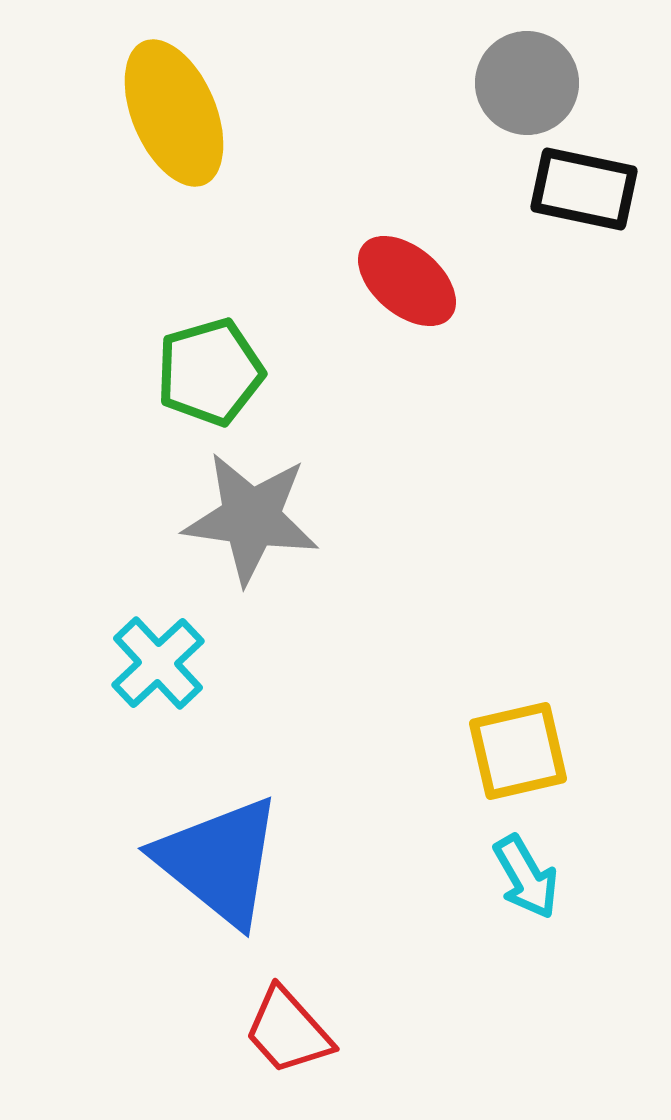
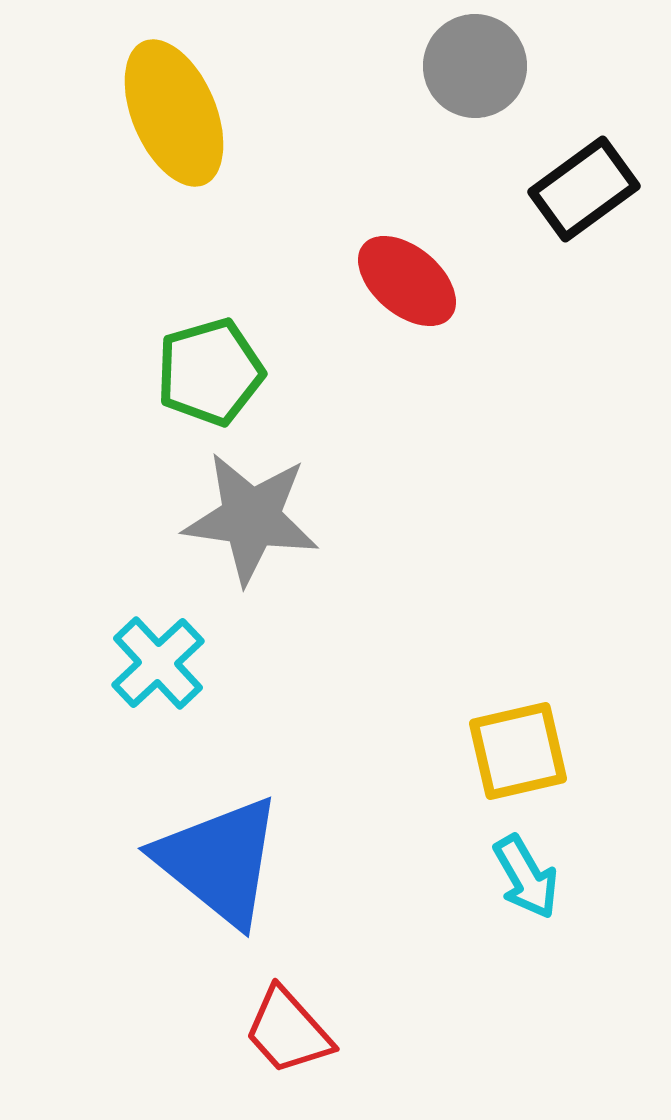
gray circle: moved 52 px left, 17 px up
black rectangle: rotated 48 degrees counterclockwise
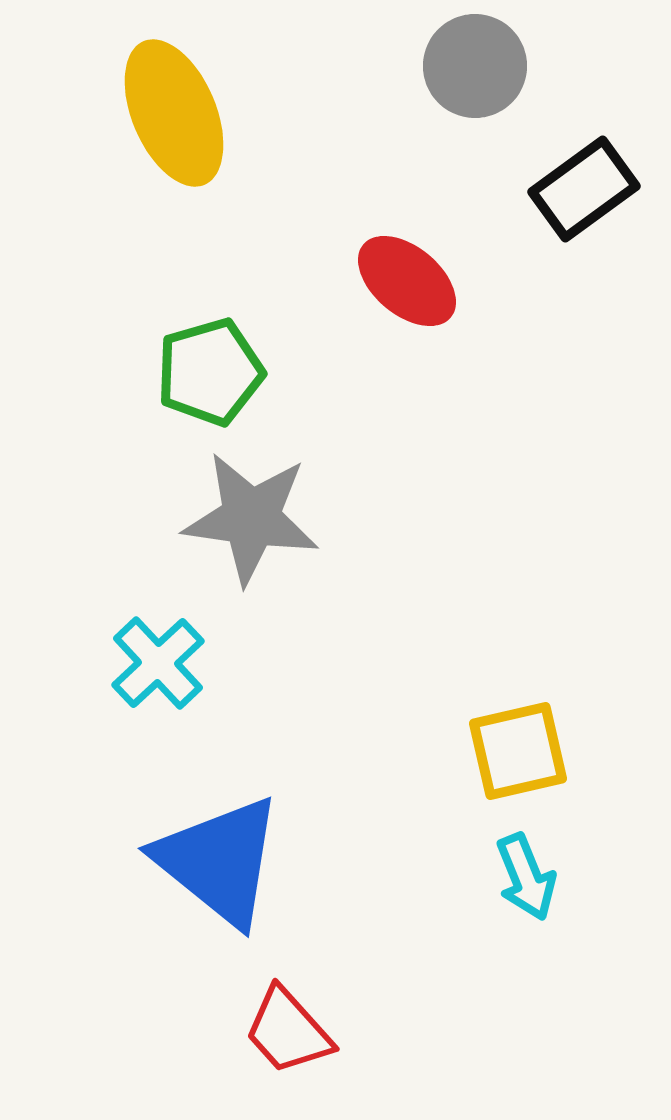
cyan arrow: rotated 8 degrees clockwise
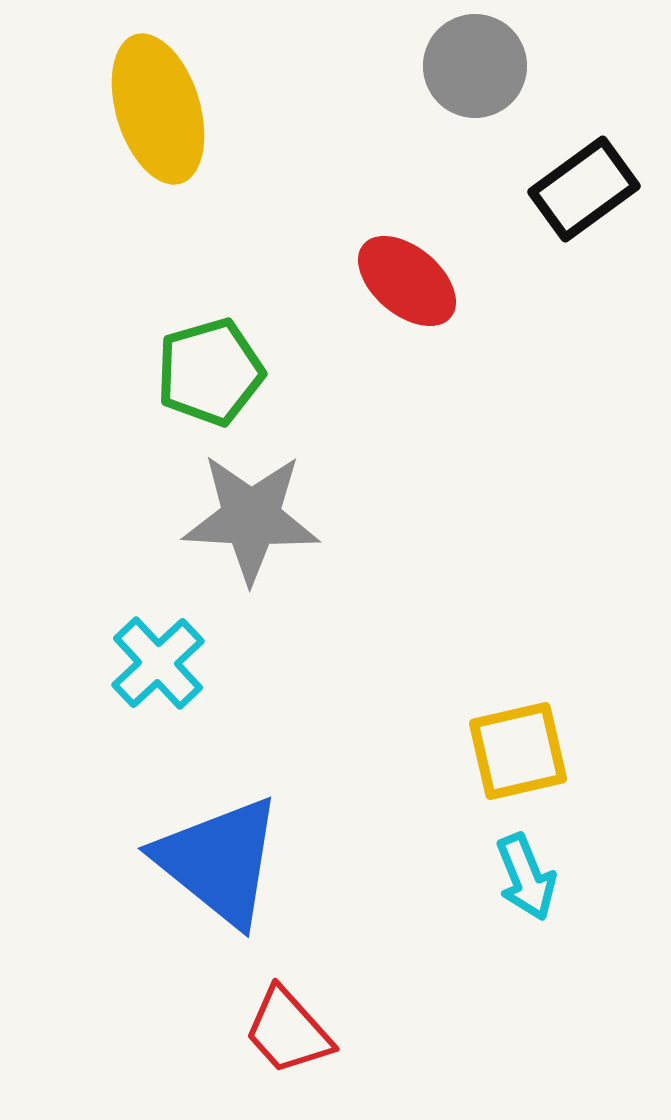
yellow ellipse: moved 16 px left, 4 px up; rotated 6 degrees clockwise
gray star: rotated 5 degrees counterclockwise
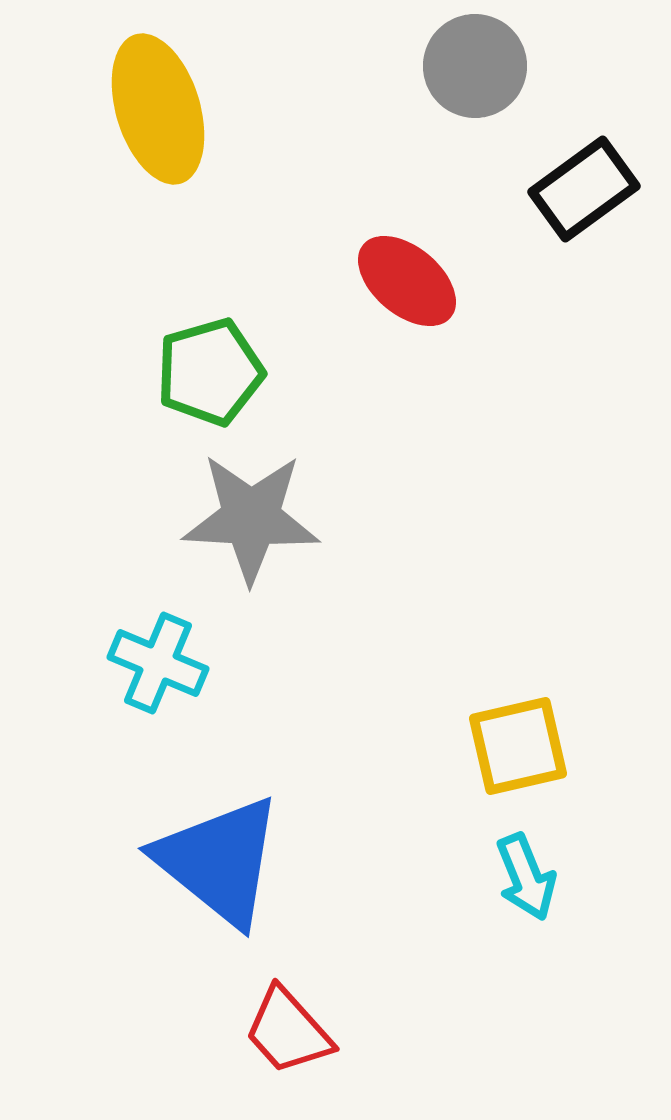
cyan cross: rotated 24 degrees counterclockwise
yellow square: moved 5 px up
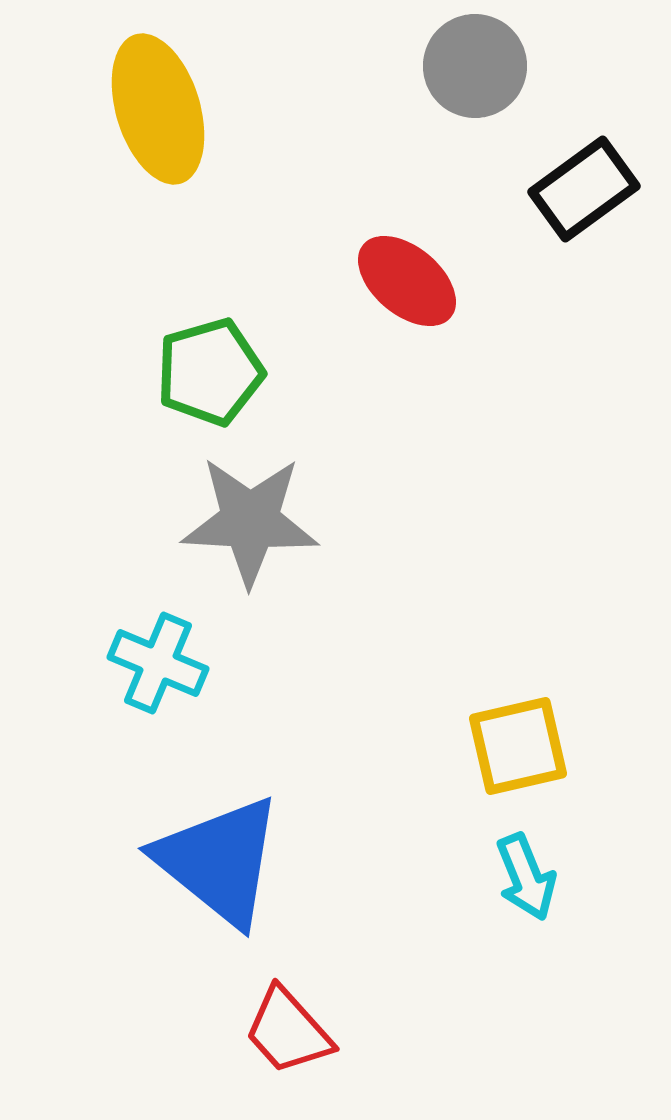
gray star: moved 1 px left, 3 px down
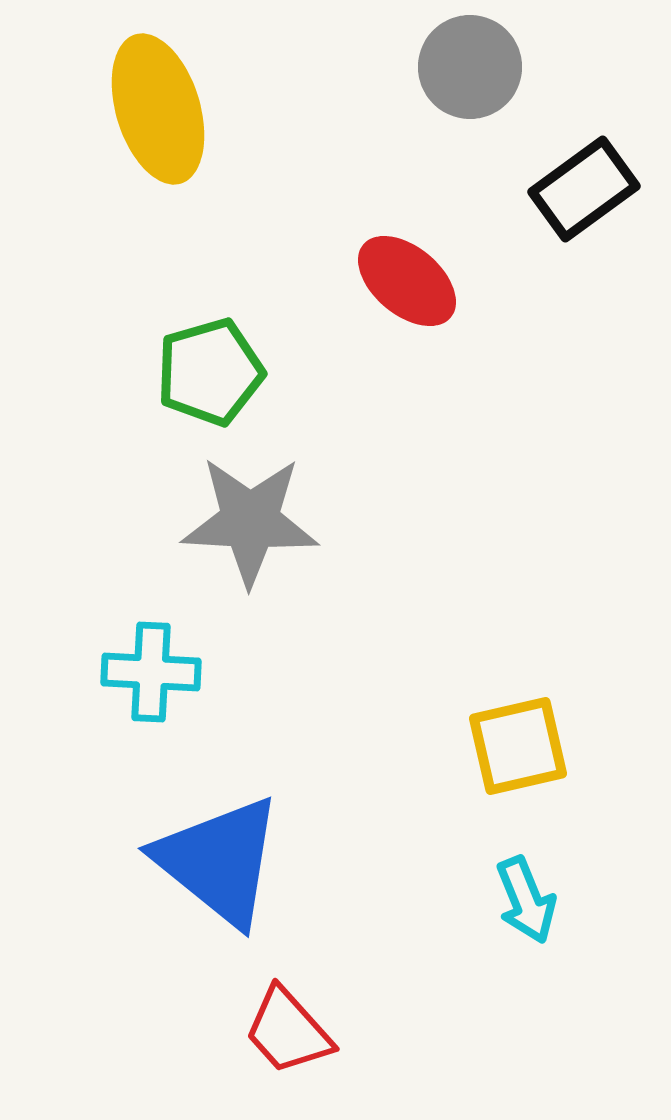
gray circle: moved 5 px left, 1 px down
cyan cross: moved 7 px left, 9 px down; rotated 20 degrees counterclockwise
cyan arrow: moved 23 px down
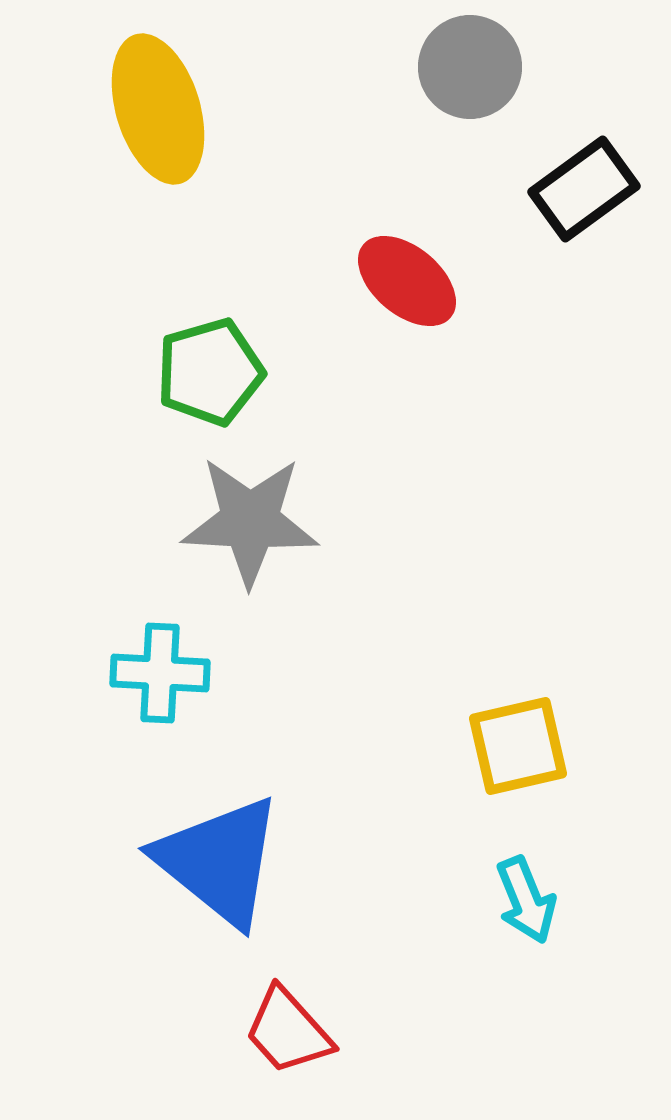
cyan cross: moved 9 px right, 1 px down
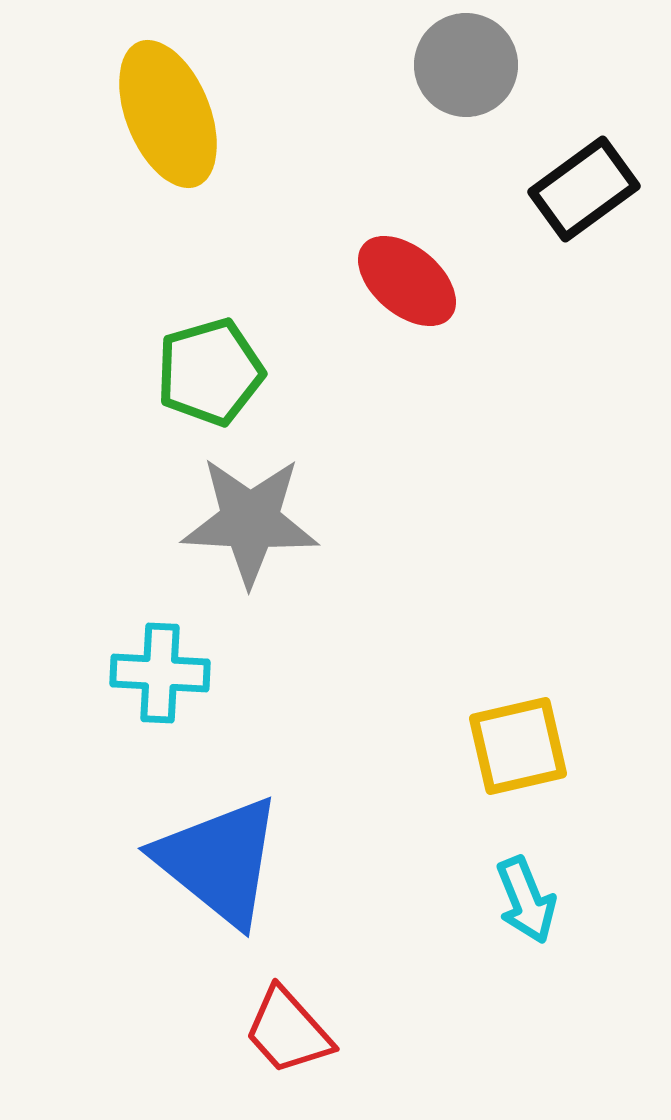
gray circle: moved 4 px left, 2 px up
yellow ellipse: moved 10 px right, 5 px down; rotated 5 degrees counterclockwise
